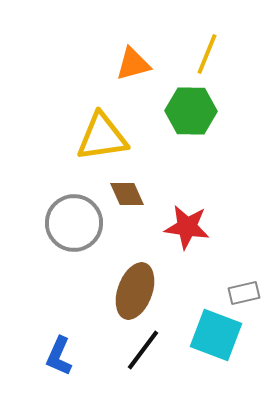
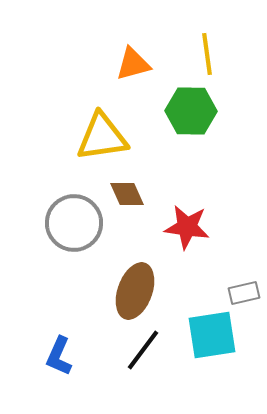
yellow line: rotated 30 degrees counterclockwise
cyan square: moved 4 px left; rotated 30 degrees counterclockwise
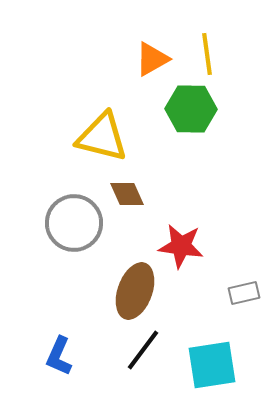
orange triangle: moved 19 px right, 5 px up; rotated 15 degrees counterclockwise
green hexagon: moved 2 px up
yellow triangle: rotated 22 degrees clockwise
red star: moved 6 px left, 19 px down
cyan square: moved 30 px down
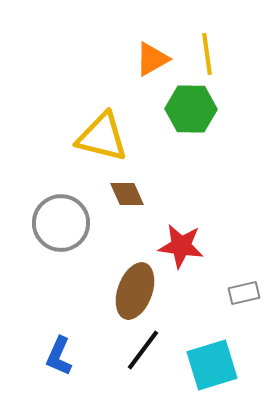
gray circle: moved 13 px left
cyan square: rotated 8 degrees counterclockwise
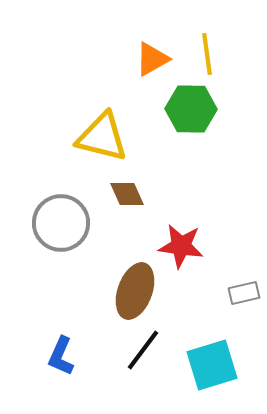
blue L-shape: moved 2 px right
